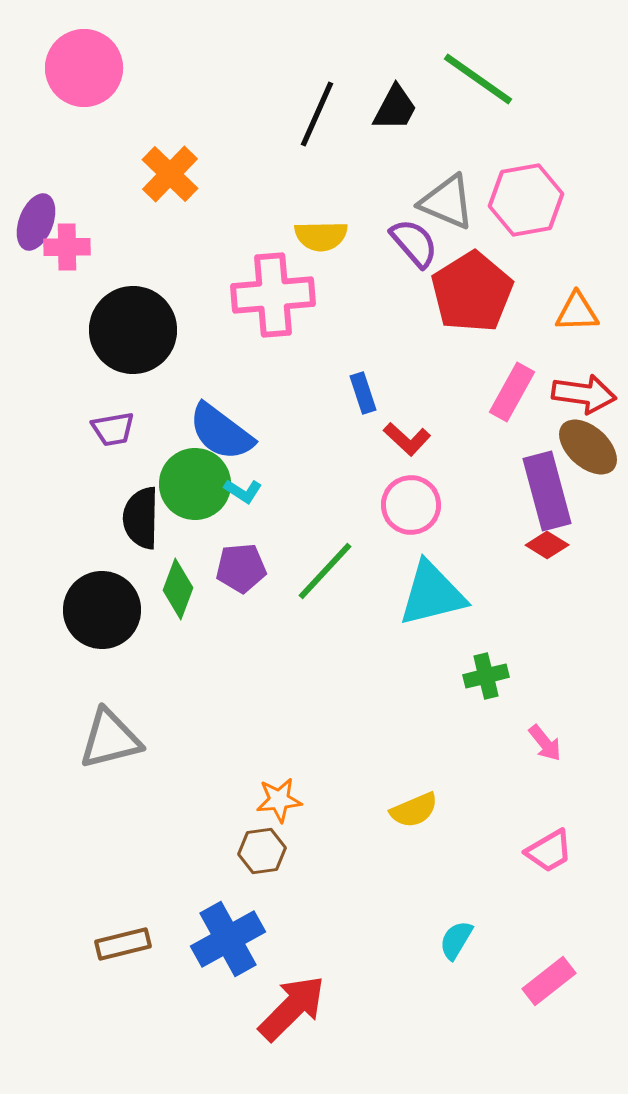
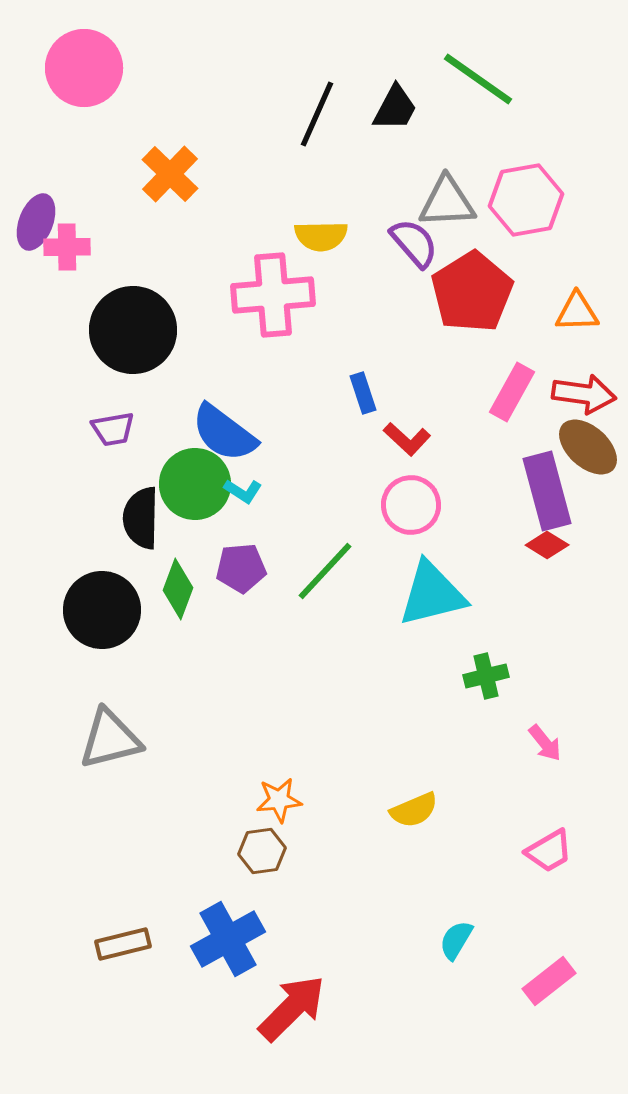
gray triangle at (447, 202): rotated 26 degrees counterclockwise
blue semicircle at (221, 432): moved 3 px right, 1 px down
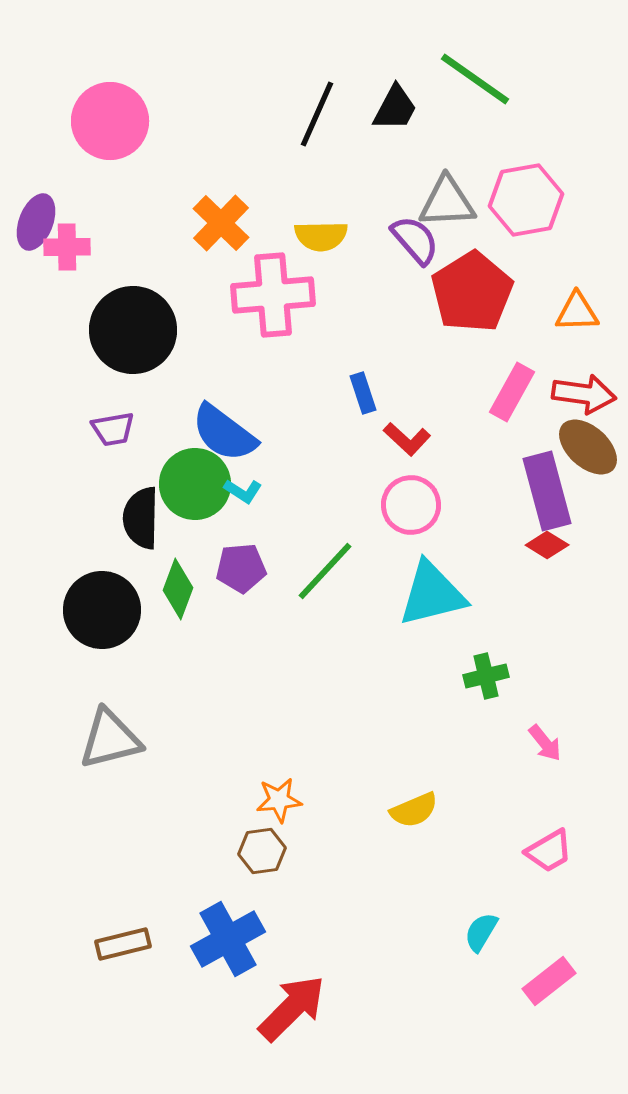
pink circle at (84, 68): moved 26 px right, 53 px down
green line at (478, 79): moved 3 px left
orange cross at (170, 174): moved 51 px right, 49 px down
purple semicircle at (414, 243): moved 1 px right, 3 px up
cyan semicircle at (456, 940): moved 25 px right, 8 px up
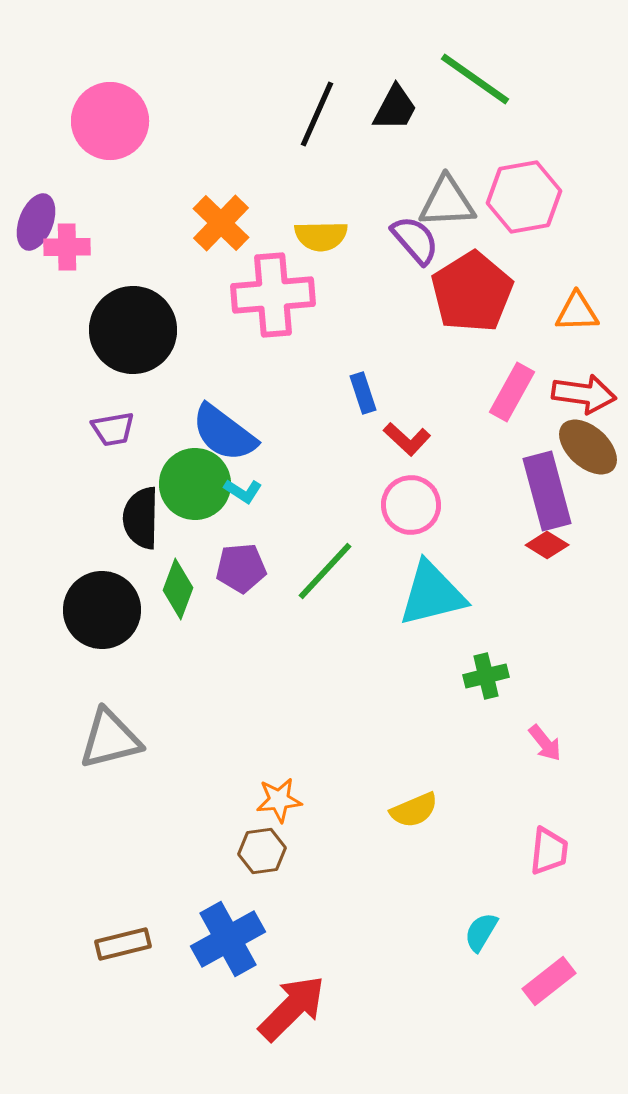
pink hexagon at (526, 200): moved 2 px left, 3 px up
pink trapezoid at (549, 851): rotated 54 degrees counterclockwise
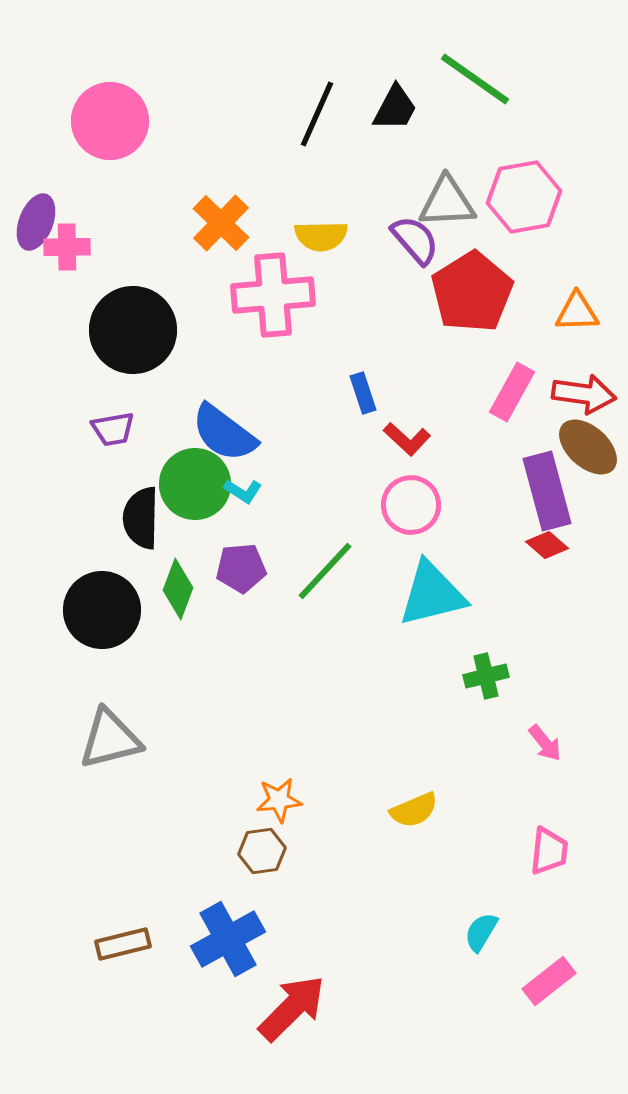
red diamond at (547, 545): rotated 9 degrees clockwise
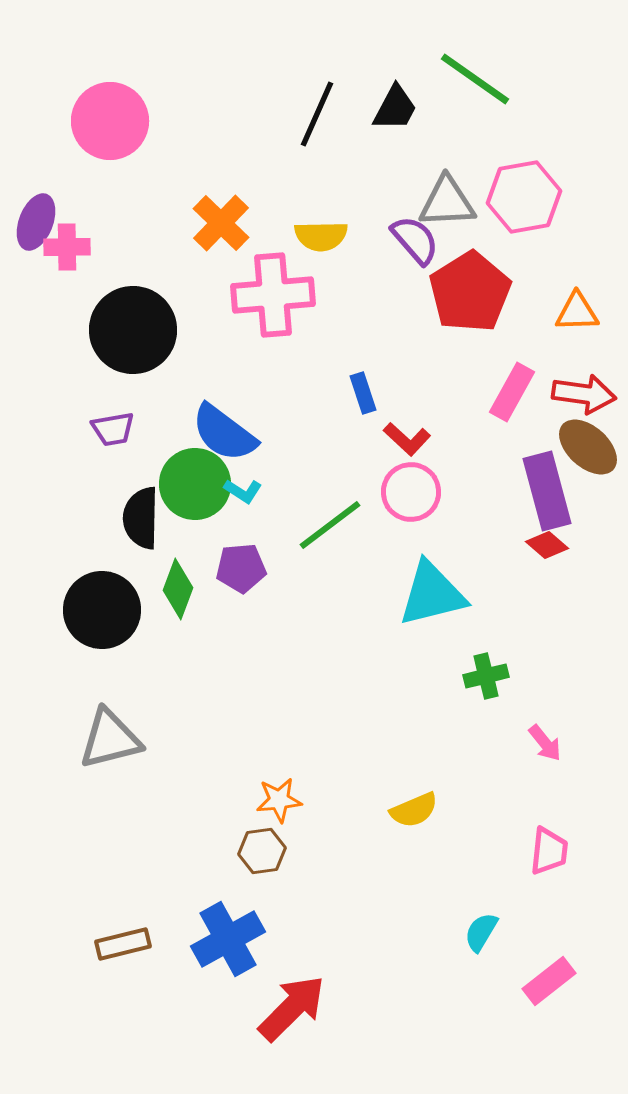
red pentagon at (472, 292): moved 2 px left
pink circle at (411, 505): moved 13 px up
green line at (325, 571): moved 5 px right, 46 px up; rotated 10 degrees clockwise
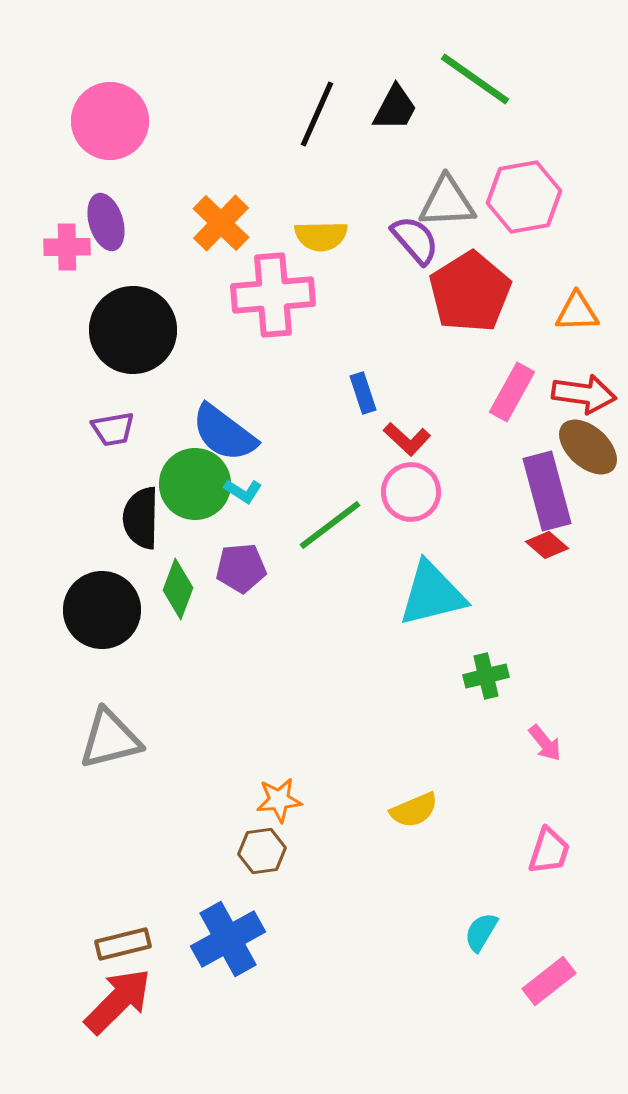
purple ellipse at (36, 222): moved 70 px right; rotated 38 degrees counterclockwise
pink trapezoid at (549, 851): rotated 12 degrees clockwise
red arrow at (292, 1008): moved 174 px left, 7 px up
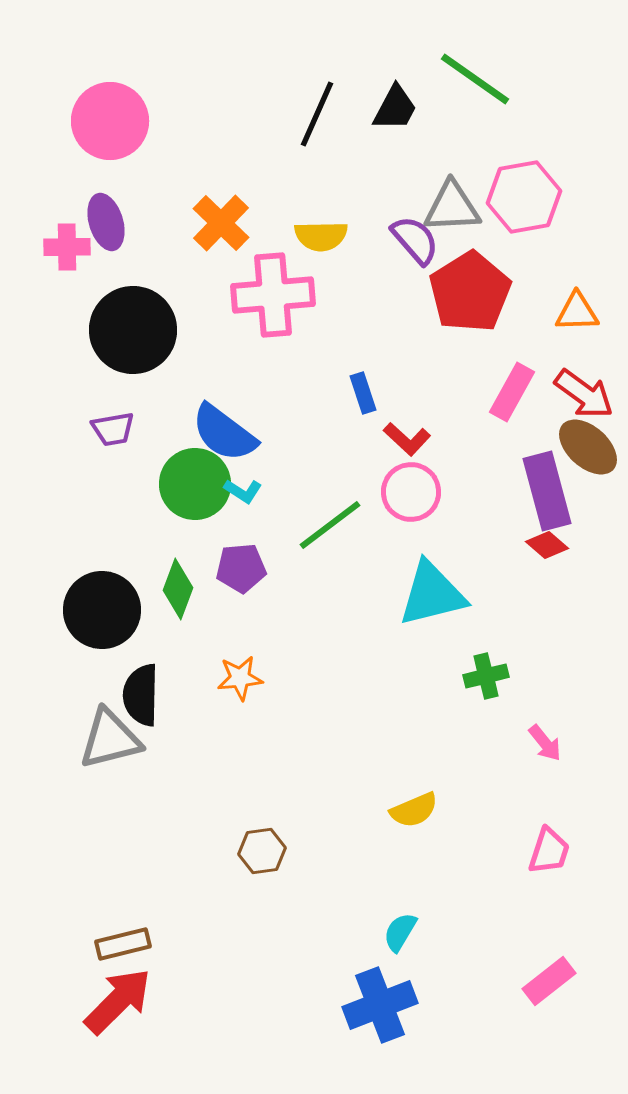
gray triangle at (447, 202): moved 5 px right, 5 px down
red arrow at (584, 394): rotated 28 degrees clockwise
black semicircle at (141, 518): moved 177 px down
orange star at (279, 800): moved 39 px left, 122 px up
cyan semicircle at (481, 932): moved 81 px left
blue cross at (228, 939): moved 152 px right, 66 px down; rotated 8 degrees clockwise
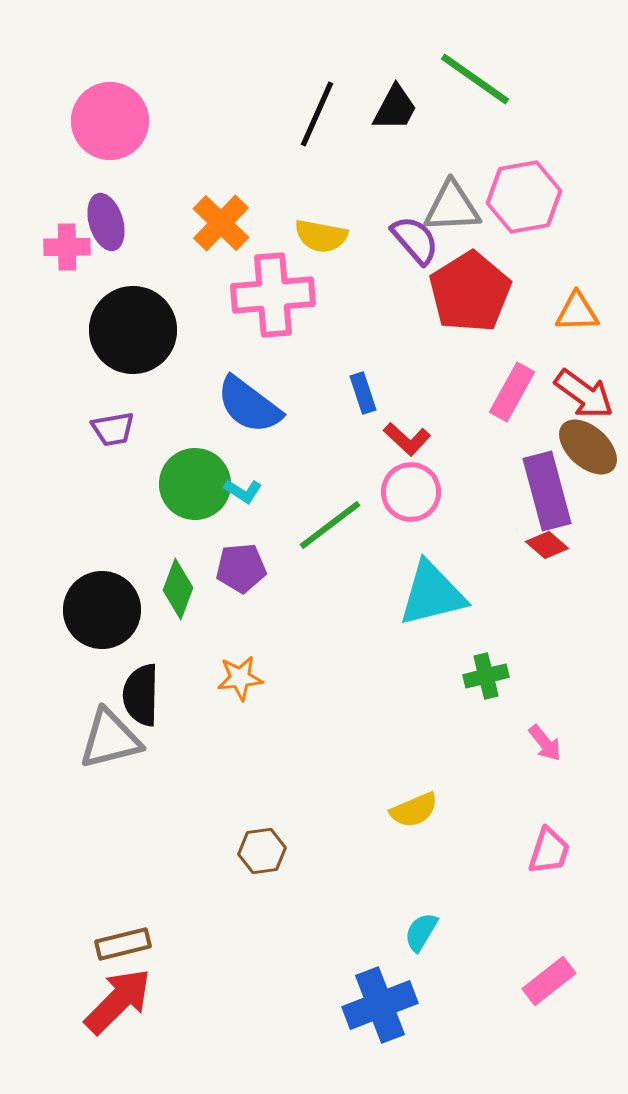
yellow semicircle at (321, 236): rotated 12 degrees clockwise
blue semicircle at (224, 433): moved 25 px right, 28 px up
cyan semicircle at (400, 932): moved 21 px right
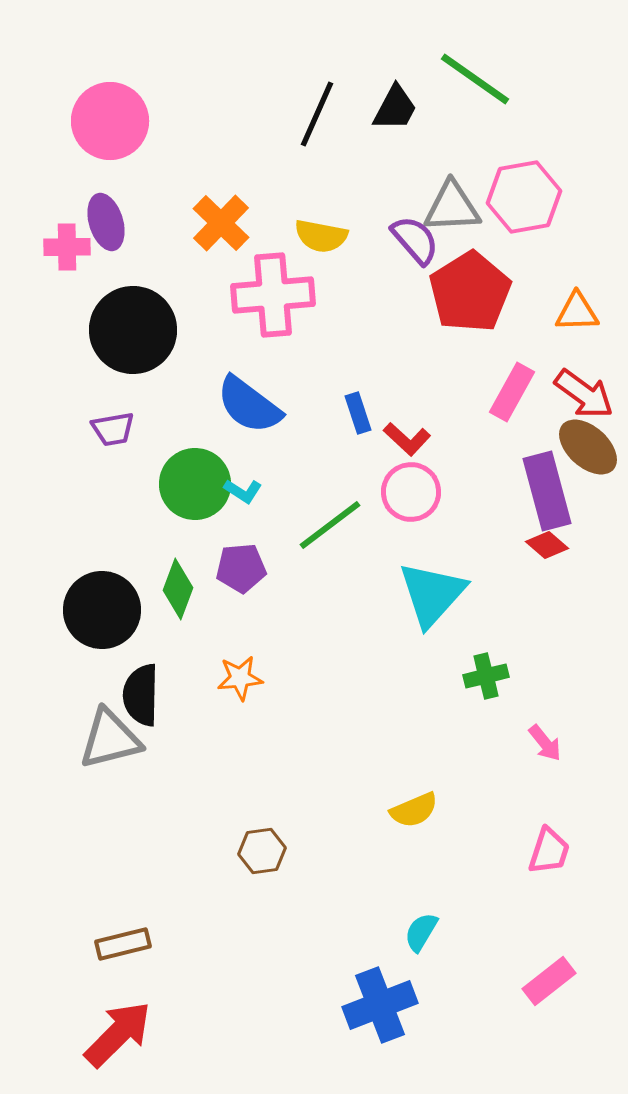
blue rectangle at (363, 393): moved 5 px left, 20 px down
cyan triangle at (432, 594): rotated 34 degrees counterclockwise
red arrow at (118, 1001): moved 33 px down
